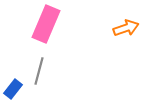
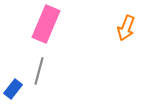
orange arrow: rotated 130 degrees clockwise
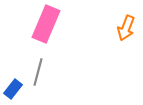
gray line: moved 1 px left, 1 px down
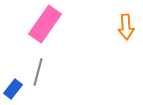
pink rectangle: moved 1 px left; rotated 12 degrees clockwise
orange arrow: moved 1 px up; rotated 25 degrees counterclockwise
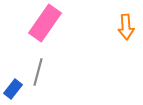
pink rectangle: moved 1 px up
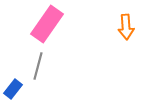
pink rectangle: moved 2 px right, 1 px down
gray line: moved 6 px up
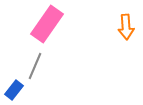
gray line: moved 3 px left; rotated 8 degrees clockwise
blue rectangle: moved 1 px right, 1 px down
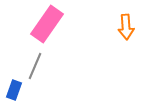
blue rectangle: rotated 18 degrees counterclockwise
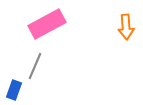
pink rectangle: rotated 27 degrees clockwise
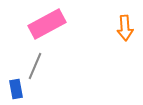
orange arrow: moved 1 px left, 1 px down
blue rectangle: moved 2 px right, 1 px up; rotated 30 degrees counterclockwise
